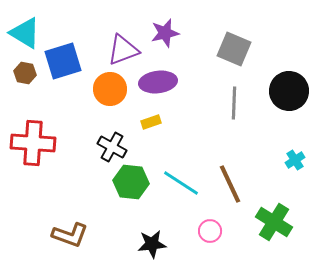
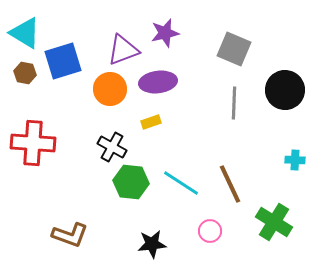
black circle: moved 4 px left, 1 px up
cyan cross: rotated 36 degrees clockwise
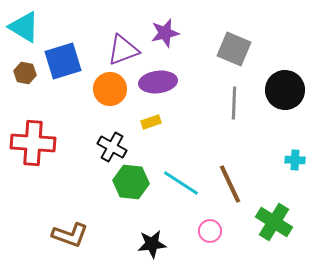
cyan triangle: moved 1 px left, 6 px up
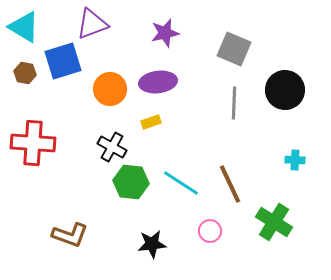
purple triangle: moved 31 px left, 26 px up
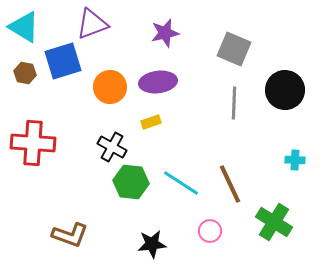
orange circle: moved 2 px up
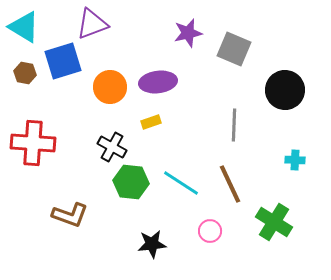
purple star: moved 23 px right
gray line: moved 22 px down
brown L-shape: moved 20 px up
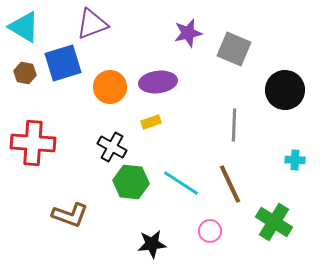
blue square: moved 2 px down
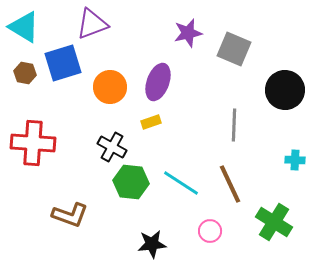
purple ellipse: rotated 63 degrees counterclockwise
